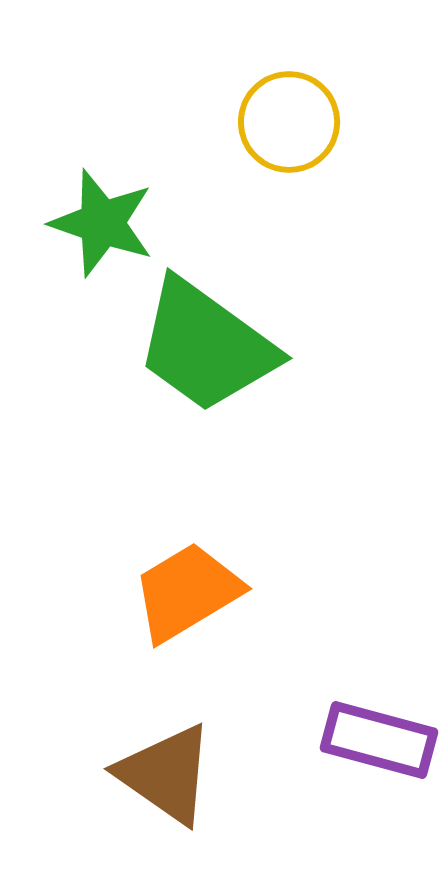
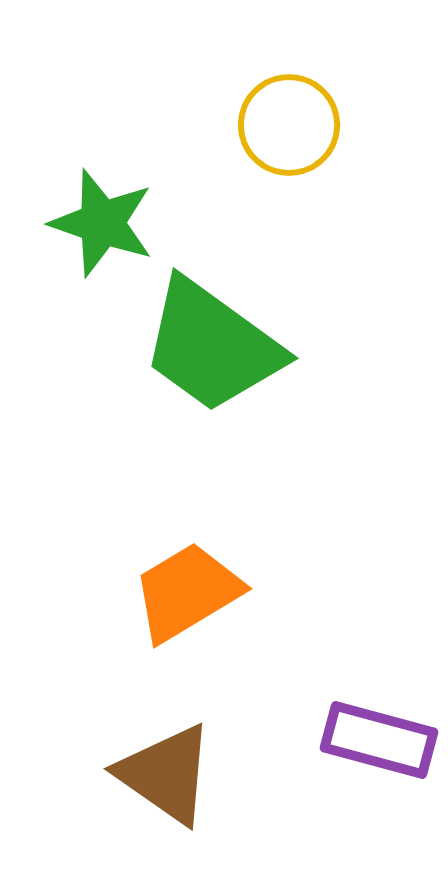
yellow circle: moved 3 px down
green trapezoid: moved 6 px right
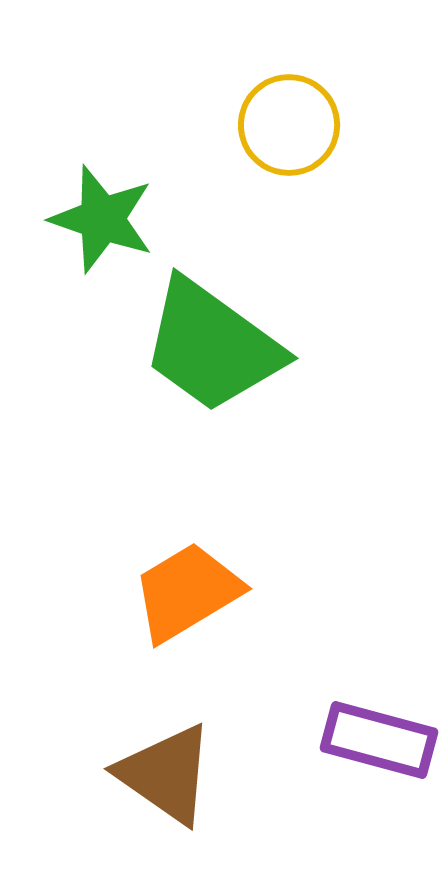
green star: moved 4 px up
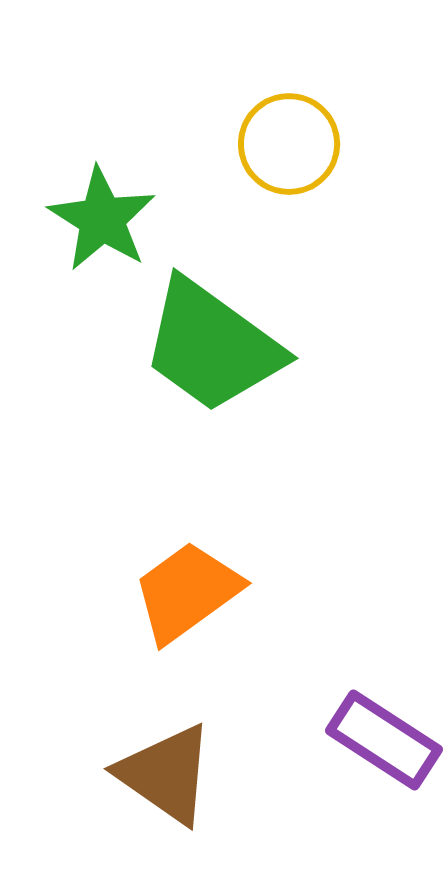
yellow circle: moved 19 px down
green star: rotated 13 degrees clockwise
orange trapezoid: rotated 5 degrees counterclockwise
purple rectangle: moved 5 px right; rotated 18 degrees clockwise
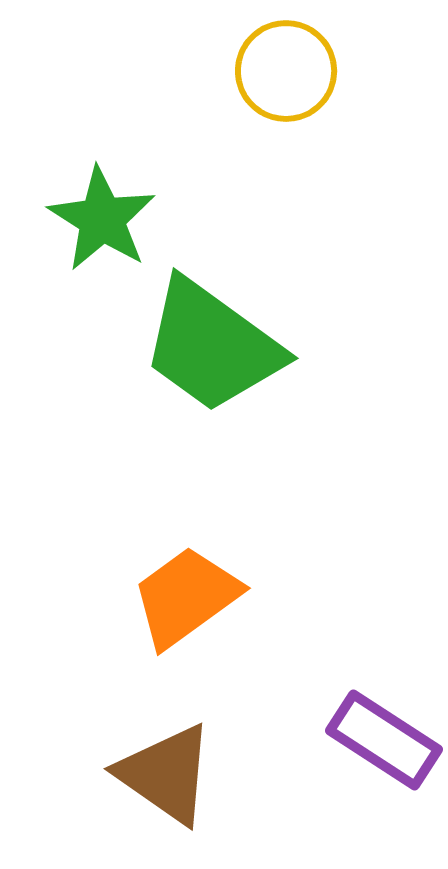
yellow circle: moved 3 px left, 73 px up
orange trapezoid: moved 1 px left, 5 px down
